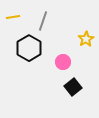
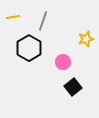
yellow star: rotated 14 degrees clockwise
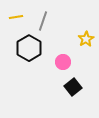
yellow line: moved 3 px right
yellow star: rotated 14 degrees counterclockwise
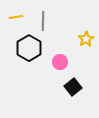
gray line: rotated 18 degrees counterclockwise
pink circle: moved 3 px left
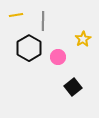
yellow line: moved 2 px up
yellow star: moved 3 px left
pink circle: moved 2 px left, 5 px up
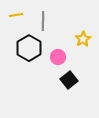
black square: moved 4 px left, 7 px up
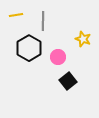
yellow star: rotated 21 degrees counterclockwise
black square: moved 1 px left, 1 px down
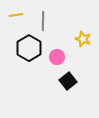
pink circle: moved 1 px left
